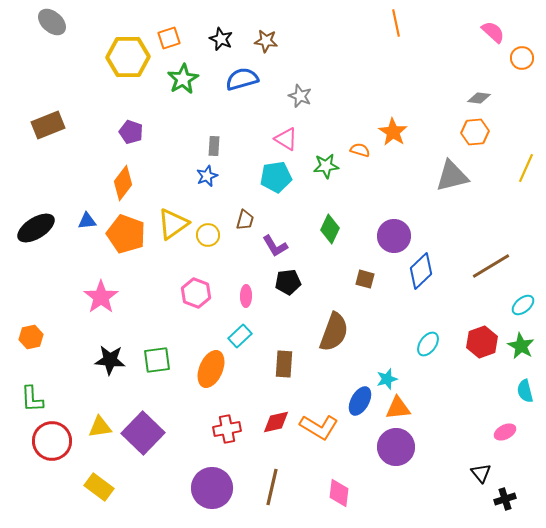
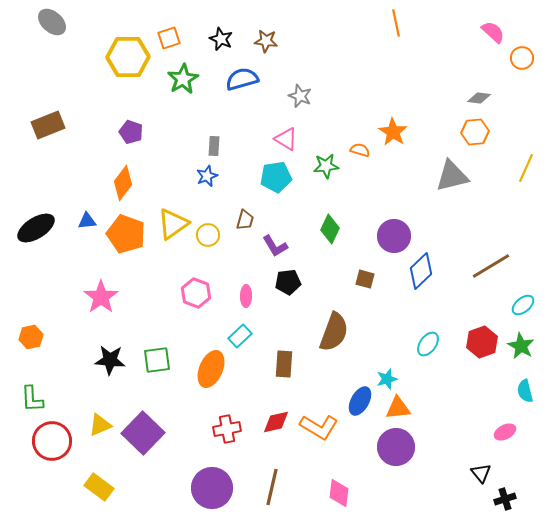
yellow triangle at (100, 427): moved 2 px up; rotated 15 degrees counterclockwise
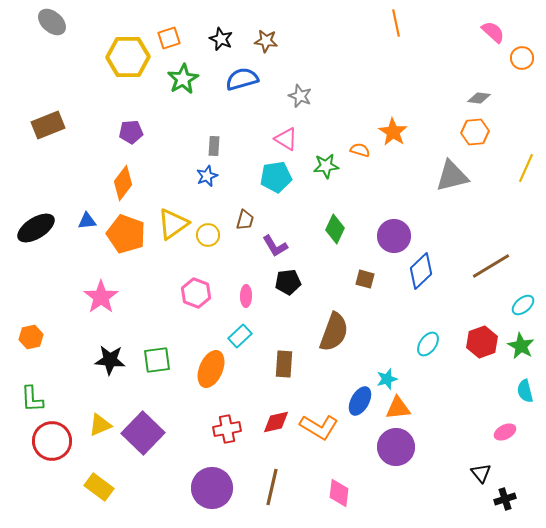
purple pentagon at (131, 132): rotated 25 degrees counterclockwise
green diamond at (330, 229): moved 5 px right
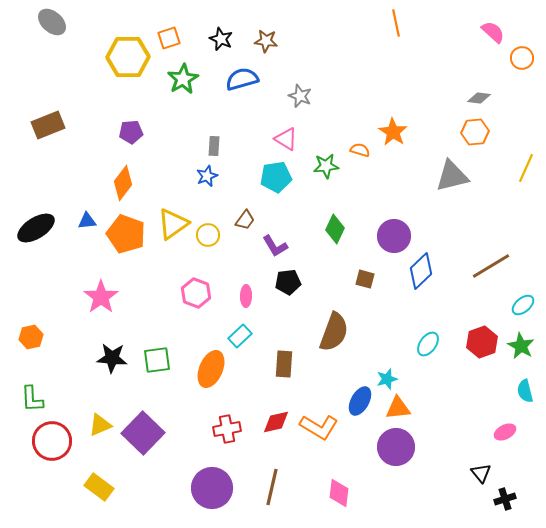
brown trapezoid at (245, 220): rotated 20 degrees clockwise
black star at (110, 360): moved 2 px right, 2 px up
